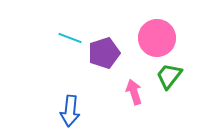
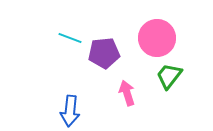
purple pentagon: rotated 12 degrees clockwise
pink arrow: moved 7 px left, 1 px down
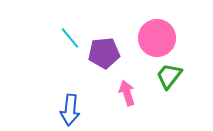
cyan line: rotated 30 degrees clockwise
blue arrow: moved 1 px up
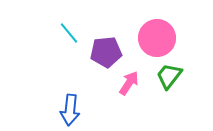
cyan line: moved 1 px left, 5 px up
purple pentagon: moved 2 px right, 1 px up
pink arrow: moved 2 px right, 10 px up; rotated 50 degrees clockwise
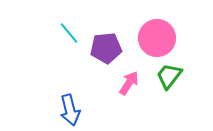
purple pentagon: moved 4 px up
blue arrow: rotated 20 degrees counterclockwise
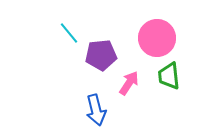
purple pentagon: moved 5 px left, 7 px down
green trapezoid: rotated 44 degrees counterclockwise
blue arrow: moved 26 px right
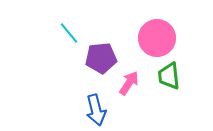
purple pentagon: moved 3 px down
